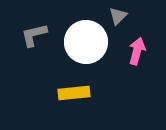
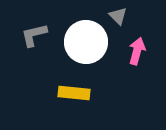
gray triangle: rotated 30 degrees counterclockwise
yellow rectangle: rotated 12 degrees clockwise
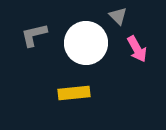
white circle: moved 1 px down
pink arrow: moved 2 px up; rotated 136 degrees clockwise
yellow rectangle: rotated 12 degrees counterclockwise
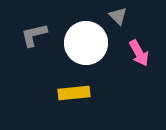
pink arrow: moved 2 px right, 4 px down
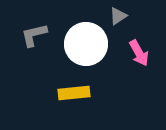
gray triangle: rotated 42 degrees clockwise
white circle: moved 1 px down
